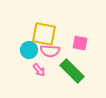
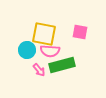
pink square: moved 11 px up
cyan circle: moved 2 px left
green rectangle: moved 10 px left, 6 px up; rotated 60 degrees counterclockwise
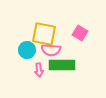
pink square: moved 1 px down; rotated 21 degrees clockwise
pink semicircle: moved 1 px right, 1 px up
green rectangle: rotated 15 degrees clockwise
pink arrow: rotated 32 degrees clockwise
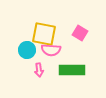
green rectangle: moved 10 px right, 5 px down
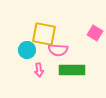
pink square: moved 15 px right
pink semicircle: moved 7 px right
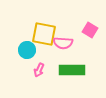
pink square: moved 5 px left, 3 px up
pink semicircle: moved 5 px right, 7 px up
pink arrow: rotated 32 degrees clockwise
